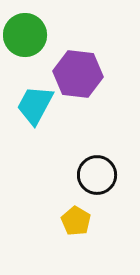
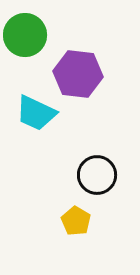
cyan trapezoid: moved 1 px right, 8 px down; rotated 93 degrees counterclockwise
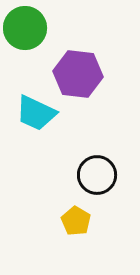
green circle: moved 7 px up
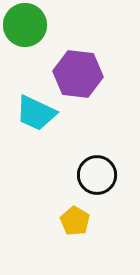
green circle: moved 3 px up
yellow pentagon: moved 1 px left
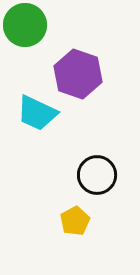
purple hexagon: rotated 12 degrees clockwise
cyan trapezoid: moved 1 px right
yellow pentagon: rotated 12 degrees clockwise
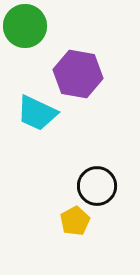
green circle: moved 1 px down
purple hexagon: rotated 9 degrees counterclockwise
black circle: moved 11 px down
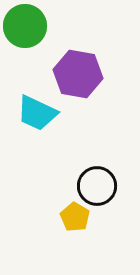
yellow pentagon: moved 4 px up; rotated 12 degrees counterclockwise
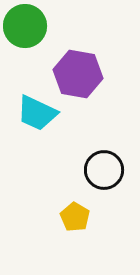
black circle: moved 7 px right, 16 px up
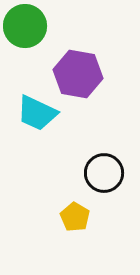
black circle: moved 3 px down
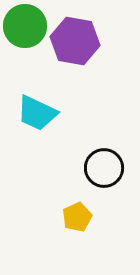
purple hexagon: moved 3 px left, 33 px up
black circle: moved 5 px up
yellow pentagon: moved 2 px right; rotated 16 degrees clockwise
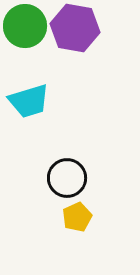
purple hexagon: moved 13 px up
cyan trapezoid: moved 8 px left, 12 px up; rotated 42 degrees counterclockwise
black circle: moved 37 px left, 10 px down
